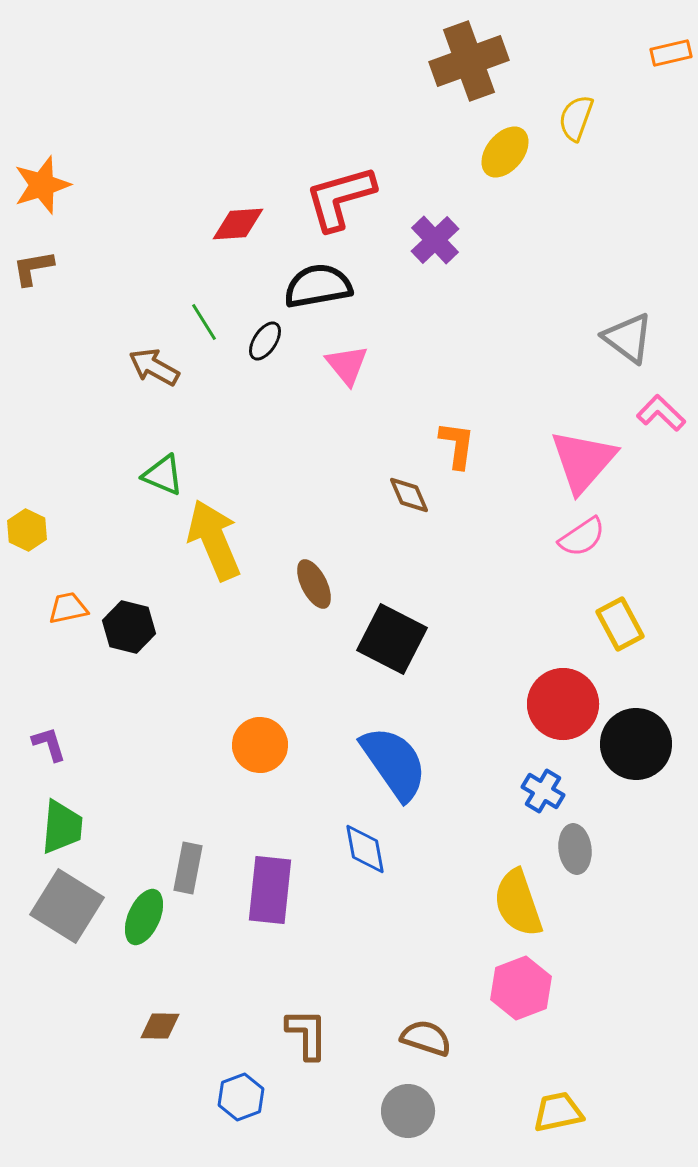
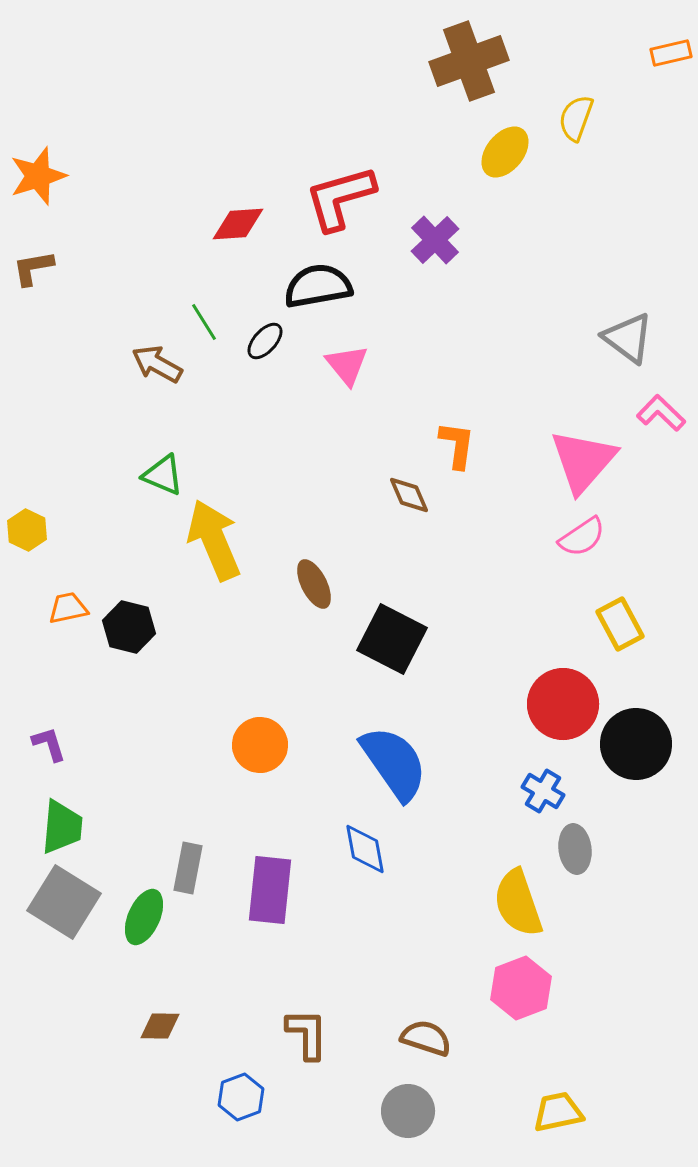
orange star at (42, 185): moved 4 px left, 9 px up
black ellipse at (265, 341): rotated 9 degrees clockwise
brown arrow at (154, 367): moved 3 px right, 3 px up
gray square at (67, 906): moved 3 px left, 4 px up
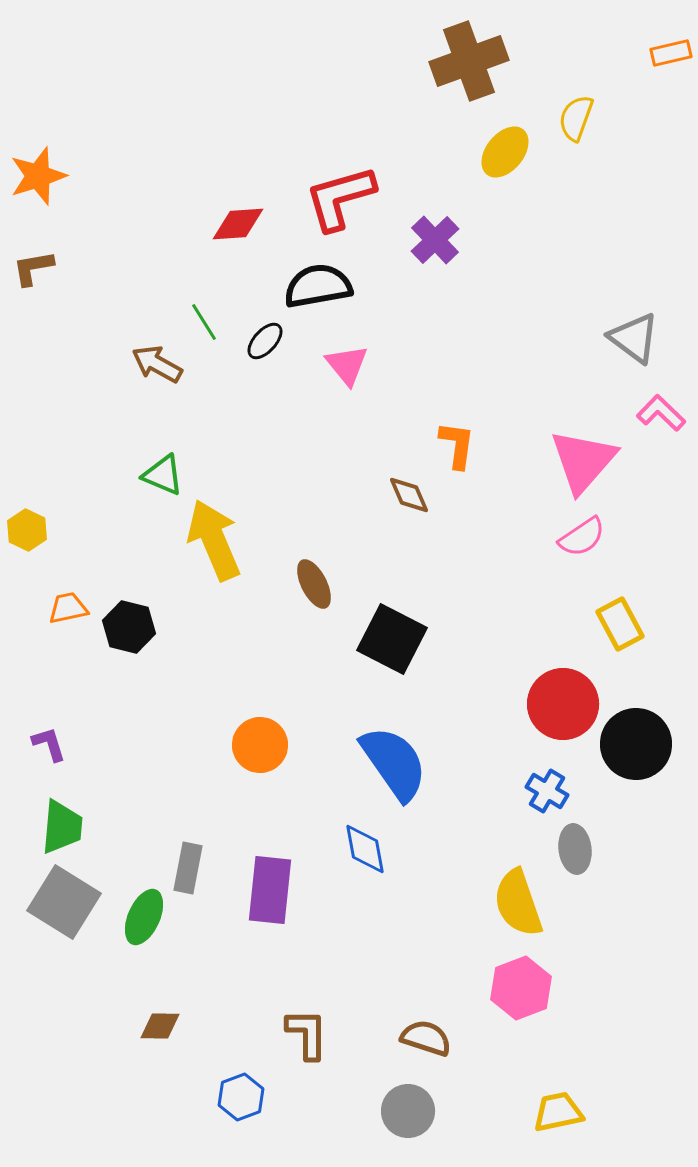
gray triangle at (628, 338): moved 6 px right
blue cross at (543, 791): moved 4 px right
